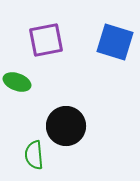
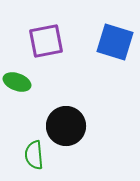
purple square: moved 1 px down
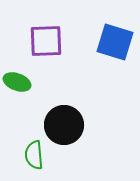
purple square: rotated 9 degrees clockwise
black circle: moved 2 px left, 1 px up
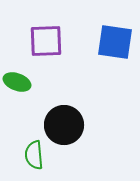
blue square: rotated 9 degrees counterclockwise
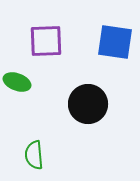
black circle: moved 24 px right, 21 px up
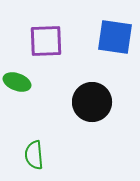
blue square: moved 5 px up
black circle: moved 4 px right, 2 px up
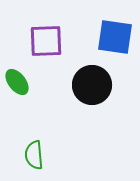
green ellipse: rotated 32 degrees clockwise
black circle: moved 17 px up
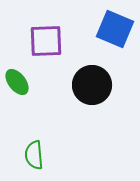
blue square: moved 8 px up; rotated 15 degrees clockwise
